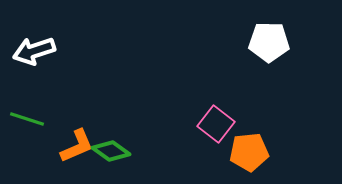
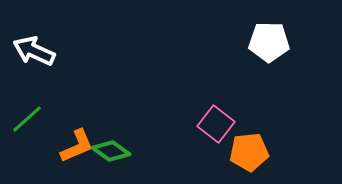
white arrow: rotated 42 degrees clockwise
green line: rotated 60 degrees counterclockwise
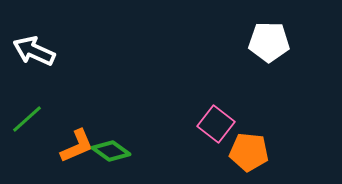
orange pentagon: rotated 12 degrees clockwise
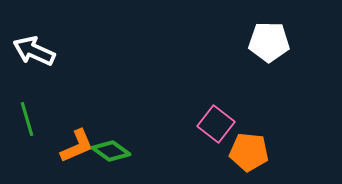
green line: rotated 64 degrees counterclockwise
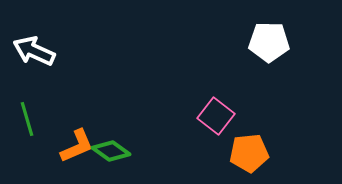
pink square: moved 8 px up
orange pentagon: moved 1 px down; rotated 12 degrees counterclockwise
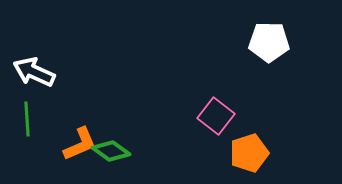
white arrow: moved 21 px down
green line: rotated 12 degrees clockwise
orange L-shape: moved 3 px right, 2 px up
orange pentagon: rotated 12 degrees counterclockwise
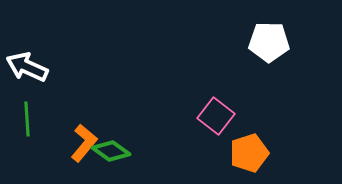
white arrow: moved 7 px left, 5 px up
orange L-shape: moved 4 px right, 1 px up; rotated 27 degrees counterclockwise
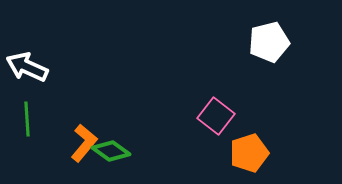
white pentagon: rotated 15 degrees counterclockwise
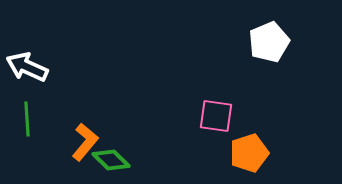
white pentagon: rotated 9 degrees counterclockwise
pink square: rotated 30 degrees counterclockwise
orange L-shape: moved 1 px right, 1 px up
green diamond: moved 9 px down; rotated 9 degrees clockwise
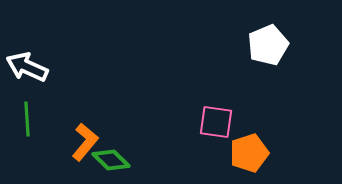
white pentagon: moved 1 px left, 3 px down
pink square: moved 6 px down
